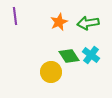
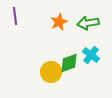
green diamond: moved 7 px down; rotated 75 degrees counterclockwise
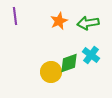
orange star: moved 1 px up
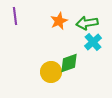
green arrow: moved 1 px left
cyan cross: moved 2 px right, 13 px up; rotated 12 degrees clockwise
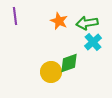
orange star: rotated 24 degrees counterclockwise
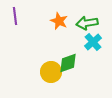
green diamond: moved 1 px left
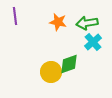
orange star: moved 1 px left, 1 px down; rotated 12 degrees counterclockwise
green diamond: moved 1 px right, 1 px down
